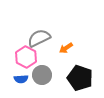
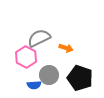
orange arrow: rotated 128 degrees counterclockwise
gray circle: moved 7 px right
blue semicircle: moved 13 px right, 6 px down
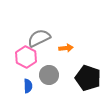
orange arrow: rotated 24 degrees counterclockwise
black pentagon: moved 8 px right
blue semicircle: moved 6 px left, 1 px down; rotated 88 degrees counterclockwise
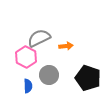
orange arrow: moved 2 px up
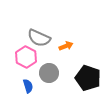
gray semicircle: rotated 130 degrees counterclockwise
orange arrow: rotated 16 degrees counterclockwise
gray circle: moved 2 px up
blue semicircle: rotated 16 degrees counterclockwise
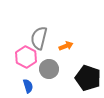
gray semicircle: rotated 80 degrees clockwise
gray circle: moved 4 px up
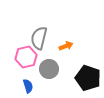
pink hexagon: rotated 20 degrees clockwise
